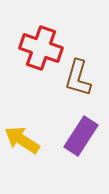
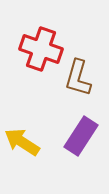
red cross: moved 1 px down
yellow arrow: moved 2 px down
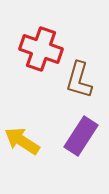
brown L-shape: moved 1 px right, 2 px down
yellow arrow: moved 1 px up
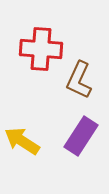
red cross: rotated 15 degrees counterclockwise
brown L-shape: rotated 9 degrees clockwise
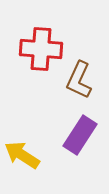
purple rectangle: moved 1 px left, 1 px up
yellow arrow: moved 14 px down
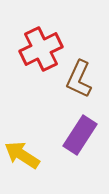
red cross: rotated 30 degrees counterclockwise
brown L-shape: moved 1 px up
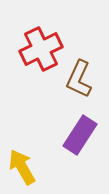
yellow arrow: moved 12 px down; rotated 27 degrees clockwise
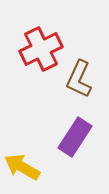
purple rectangle: moved 5 px left, 2 px down
yellow arrow: rotated 30 degrees counterclockwise
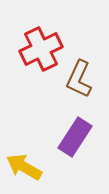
yellow arrow: moved 2 px right
